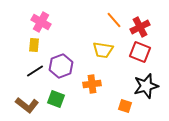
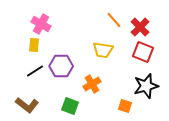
pink cross: moved 2 px down
red cross: rotated 18 degrees counterclockwise
red square: moved 3 px right
purple hexagon: rotated 20 degrees clockwise
orange cross: rotated 24 degrees counterclockwise
green square: moved 14 px right, 7 px down
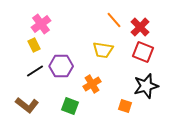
pink cross: rotated 24 degrees clockwise
yellow rectangle: rotated 32 degrees counterclockwise
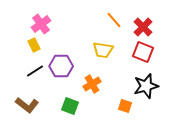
red cross: moved 3 px right
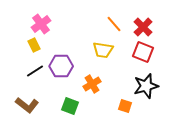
orange line: moved 4 px down
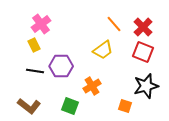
yellow trapezoid: rotated 45 degrees counterclockwise
black line: rotated 42 degrees clockwise
orange cross: moved 2 px down
brown L-shape: moved 2 px right, 1 px down
